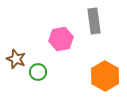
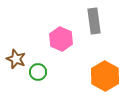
pink hexagon: rotated 25 degrees counterclockwise
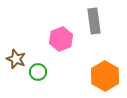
pink hexagon: rotated 15 degrees clockwise
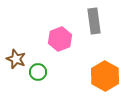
pink hexagon: moved 1 px left
